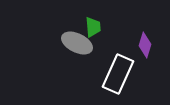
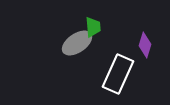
gray ellipse: rotated 60 degrees counterclockwise
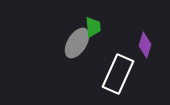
gray ellipse: rotated 24 degrees counterclockwise
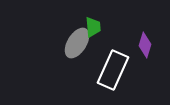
white rectangle: moved 5 px left, 4 px up
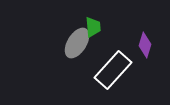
white rectangle: rotated 18 degrees clockwise
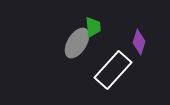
purple diamond: moved 6 px left, 3 px up
